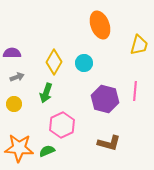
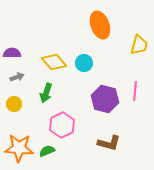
yellow diamond: rotated 70 degrees counterclockwise
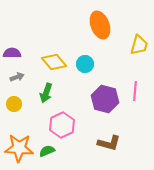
cyan circle: moved 1 px right, 1 px down
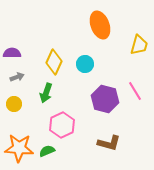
yellow diamond: rotated 65 degrees clockwise
pink line: rotated 36 degrees counterclockwise
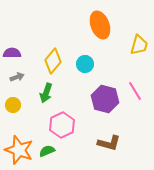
yellow diamond: moved 1 px left, 1 px up; rotated 15 degrees clockwise
yellow circle: moved 1 px left, 1 px down
orange star: moved 2 px down; rotated 16 degrees clockwise
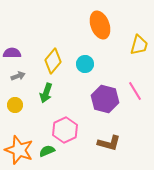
gray arrow: moved 1 px right, 1 px up
yellow circle: moved 2 px right
pink hexagon: moved 3 px right, 5 px down
